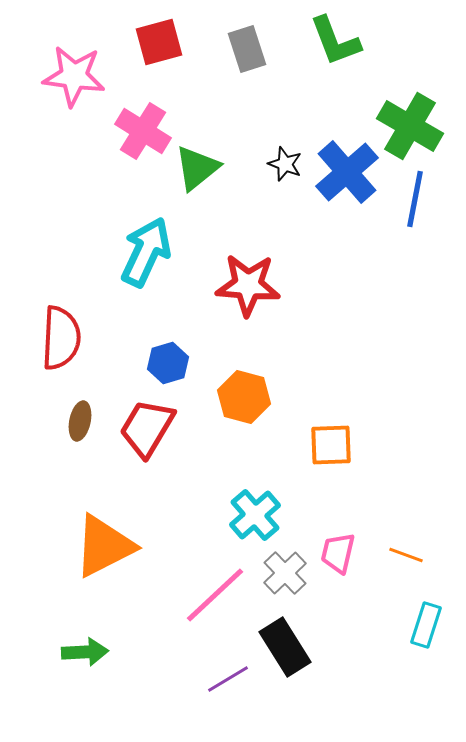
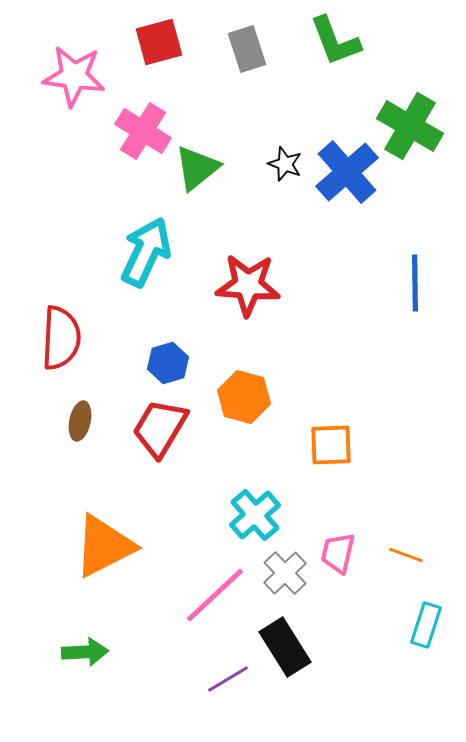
blue line: moved 84 px down; rotated 12 degrees counterclockwise
red trapezoid: moved 13 px right
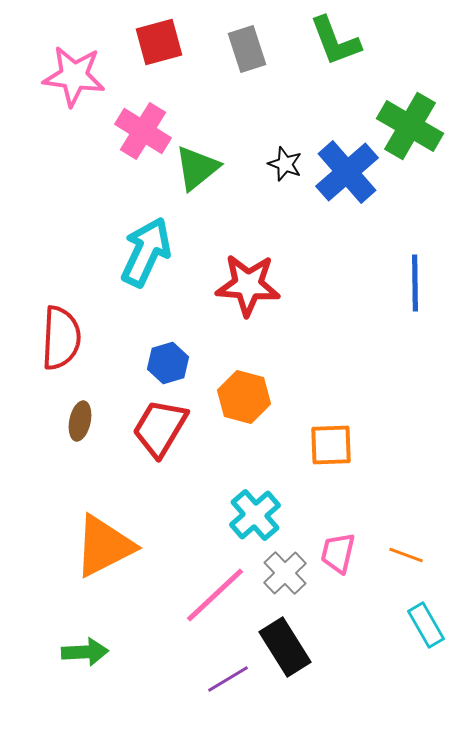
cyan rectangle: rotated 48 degrees counterclockwise
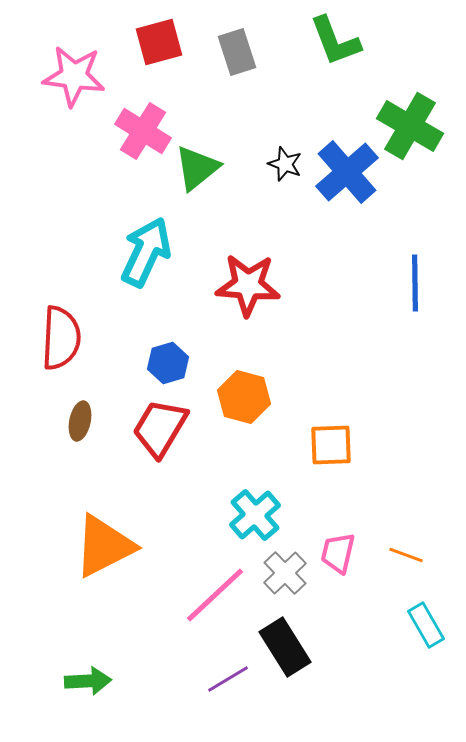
gray rectangle: moved 10 px left, 3 px down
green arrow: moved 3 px right, 29 px down
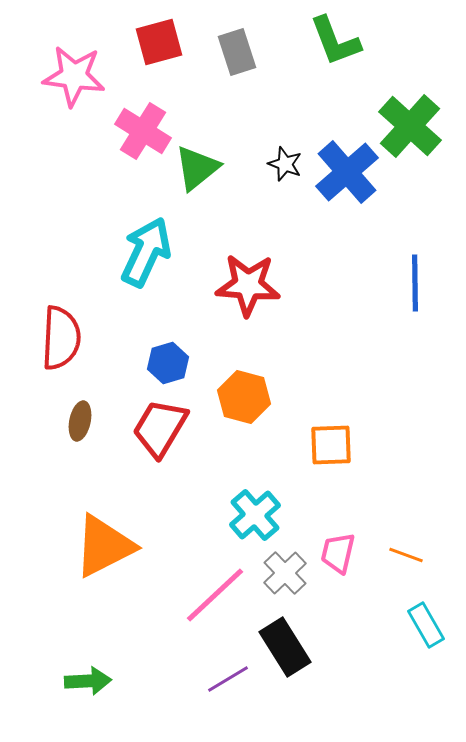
green cross: rotated 12 degrees clockwise
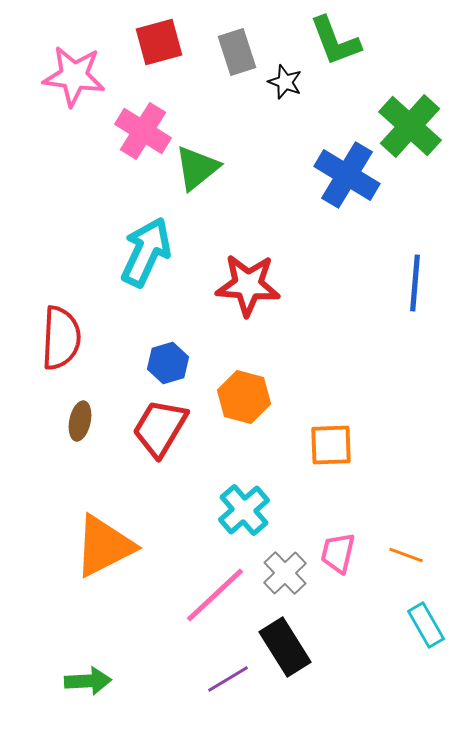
black star: moved 82 px up
blue cross: moved 3 px down; rotated 18 degrees counterclockwise
blue line: rotated 6 degrees clockwise
cyan cross: moved 11 px left, 5 px up
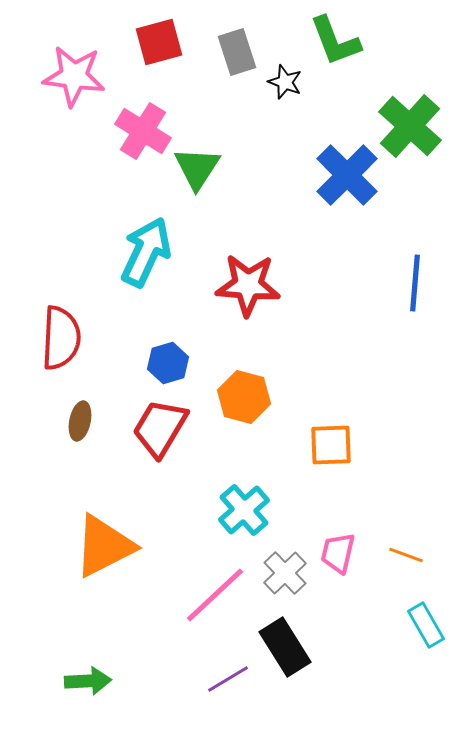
green triangle: rotated 18 degrees counterclockwise
blue cross: rotated 14 degrees clockwise
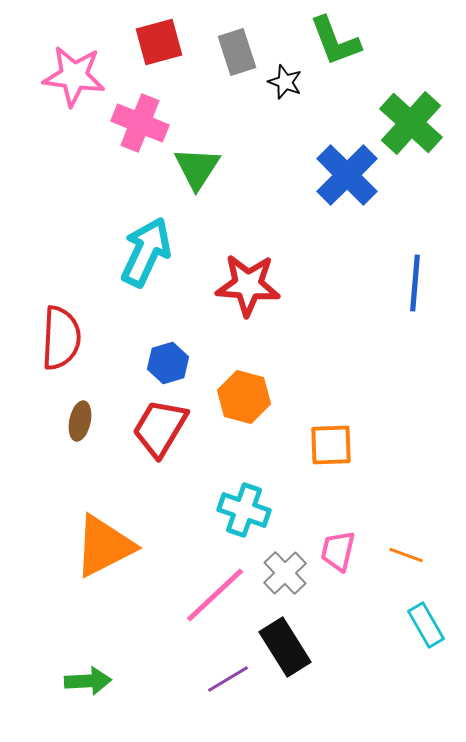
green cross: moved 1 px right, 3 px up
pink cross: moved 3 px left, 8 px up; rotated 10 degrees counterclockwise
cyan cross: rotated 30 degrees counterclockwise
pink trapezoid: moved 2 px up
